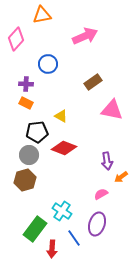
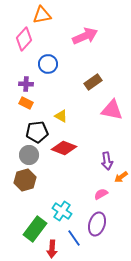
pink diamond: moved 8 px right
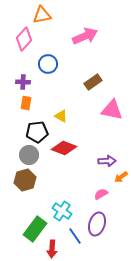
purple cross: moved 3 px left, 2 px up
orange rectangle: rotated 72 degrees clockwise
purple arrow: rotated 84 degrees counterclockwise
blue line: moved 1 px right, 2 px up
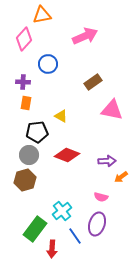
red diamond: moved 3 px right, 7 px down
pink semicircle: moved 3 px down; rotated 136 degrees counterclockwise
cyan cross: rotated 18 degrees clockwise
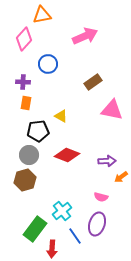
black pentagon: moved 1 px right, 1 px up
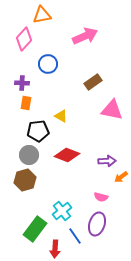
purple cross: moved 1 px left, 1 px down
red arrow: moved 3 px right
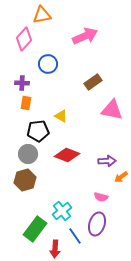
gray circle: moved 1 px left, 1 px up
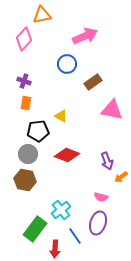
blue circle: moved 19 px right
purple cross: moved 2 px right, 2 px up; rotated 16 degrees clockwise
purple arrow: rotated 72 degrees clockwise
brown hexagon: rotated 25 degrees clockwise
cyan cross: moved 1 px left, 1 px up
purple ellipse: moved 1 px right, 1 px up
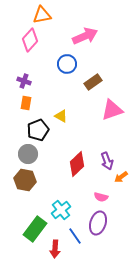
pink diamond: moved 6 px right, 1 px down
pink triangle: rotated 30 degrees counterclockwise
black pentagon: moved 1 px up; rotated 15 degrees counterclockwise
red diamond: moved 10 px right, 9 px down; rotated 65 degrees counterclockwise
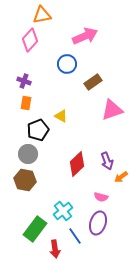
cyan cross: moved 2 px right, 1 px down
red arrow: rotated 12 degrees counterclockwise
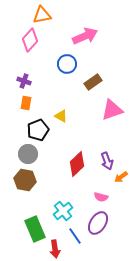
purple ellipse: rotated 15 degrees clockwise
green rectangle: rotated 60 degrees counterclockwise
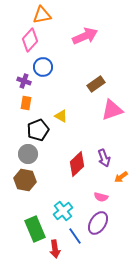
blue circle: moved 24 px left, 3 px down
brown rectangle: moved 3 px right, 2 px down
purple arrow: moved 3 px left, 3 px up
